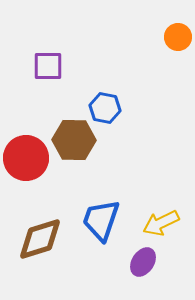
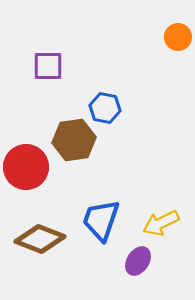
brown hexagon: rotated 9 degrees counterclockwise
red circle: moved 9 px down
brown diamond: rotated 39 degrees clockwise
purple ellipse: moved 5 px left, 1 px up
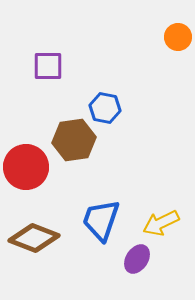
brown diamond: moved 6 px left, 1 px up
purple ellipse: moved 1 px left, 2 px up
